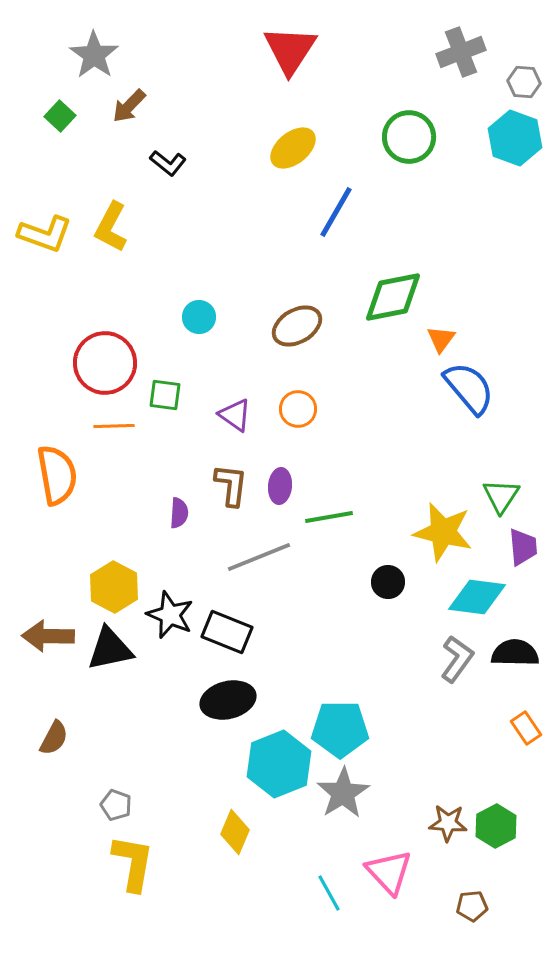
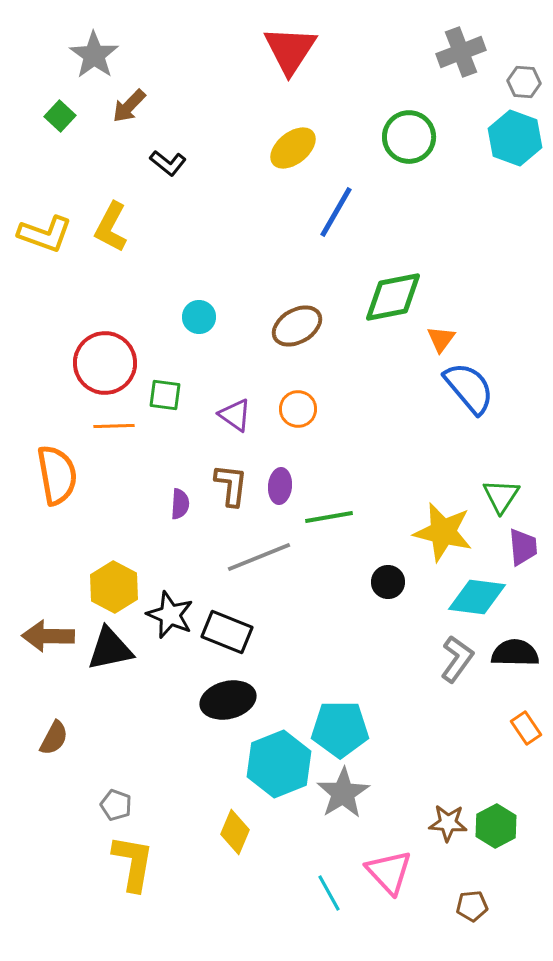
purple semicircle at (179, 513): moved 1 px right, 9 px up
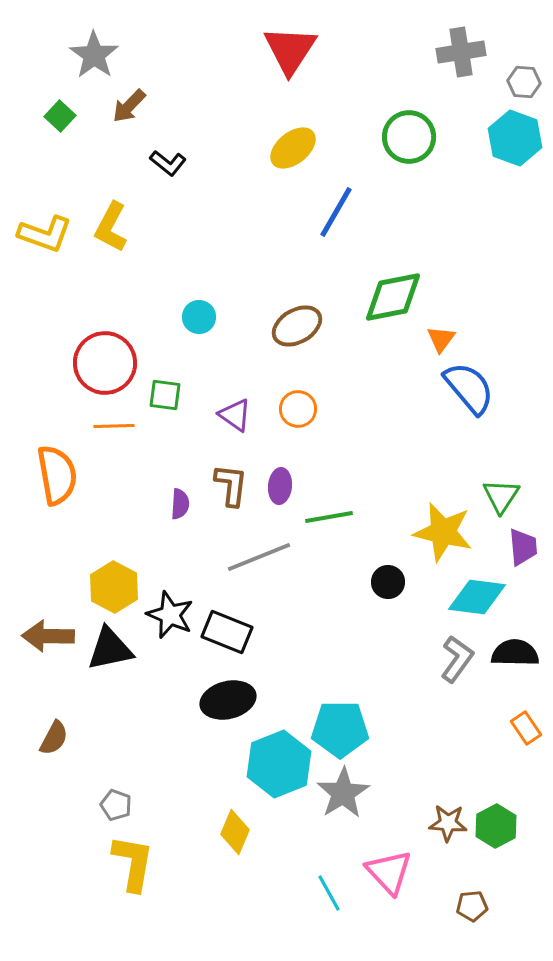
gray cross at (461, 52): rotated 12 degrees clockwise
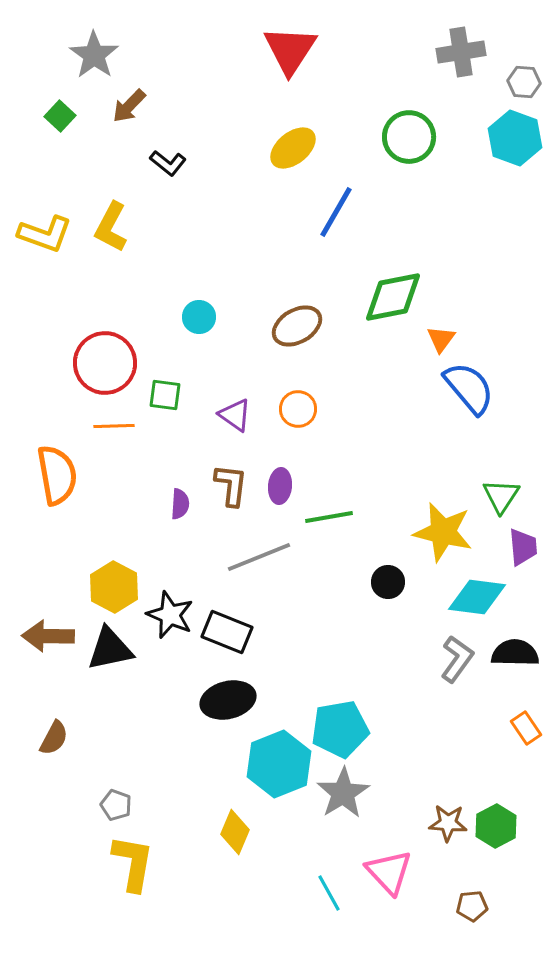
cyan pentagon at (340, 729): rotated 10 degrees counterclockwise
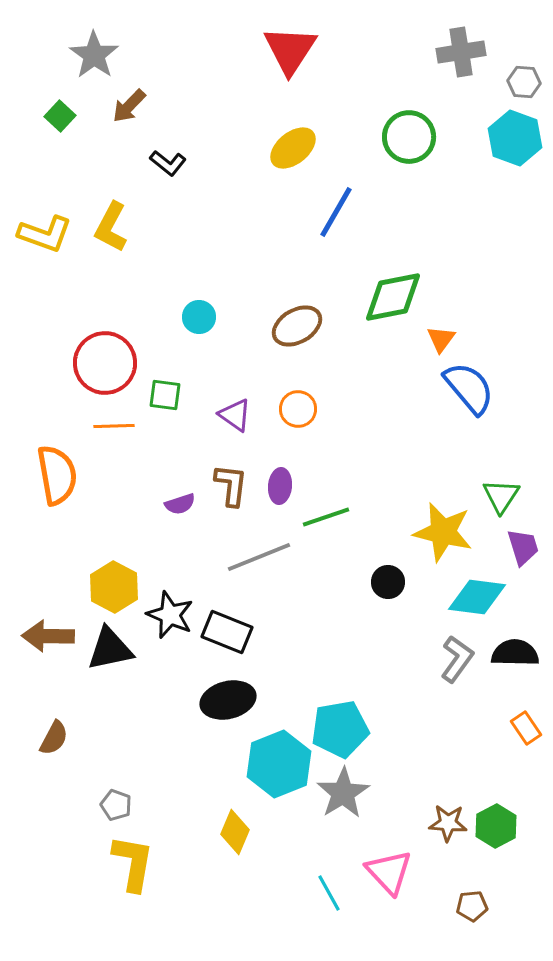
purple semicircle at (180, 504): rotated 68 degrees clockwise
green line at (329, 517): moved 3 px left; rotated 9 degrees counterclockwise
purple trapezoid at (523, 547): rotated 12 degrees counterclockwise
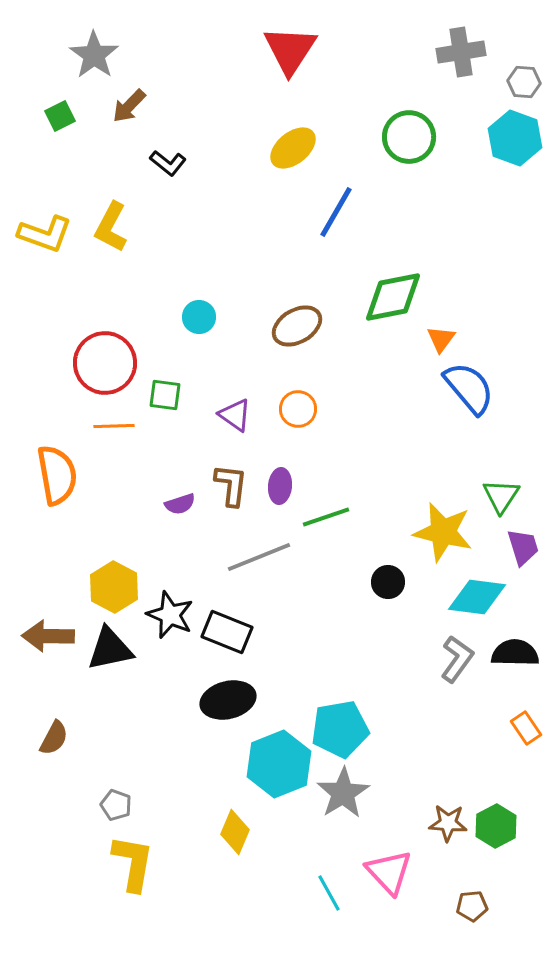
green square at (60, 116): rotated 20 degrees clockwise
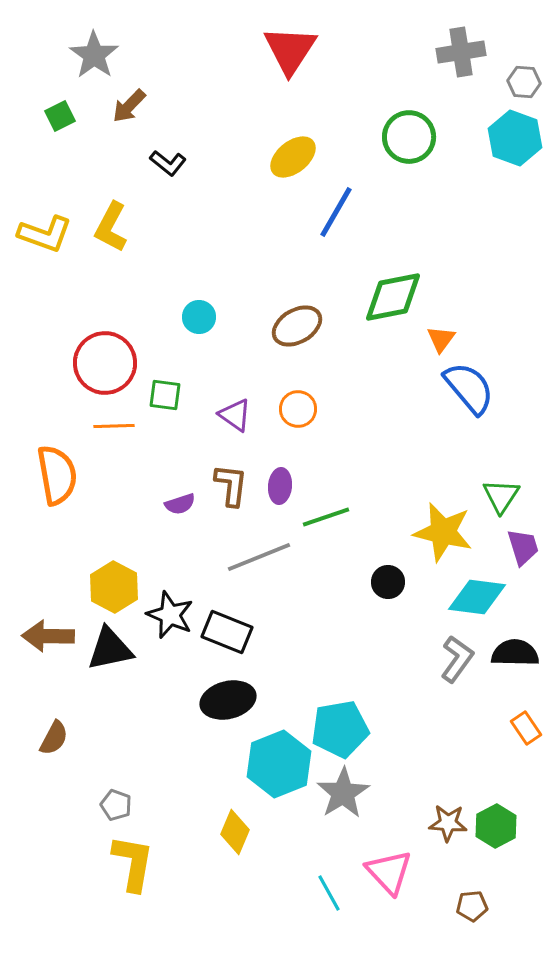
yellow ellipse at (293, 148): moved 9 px down
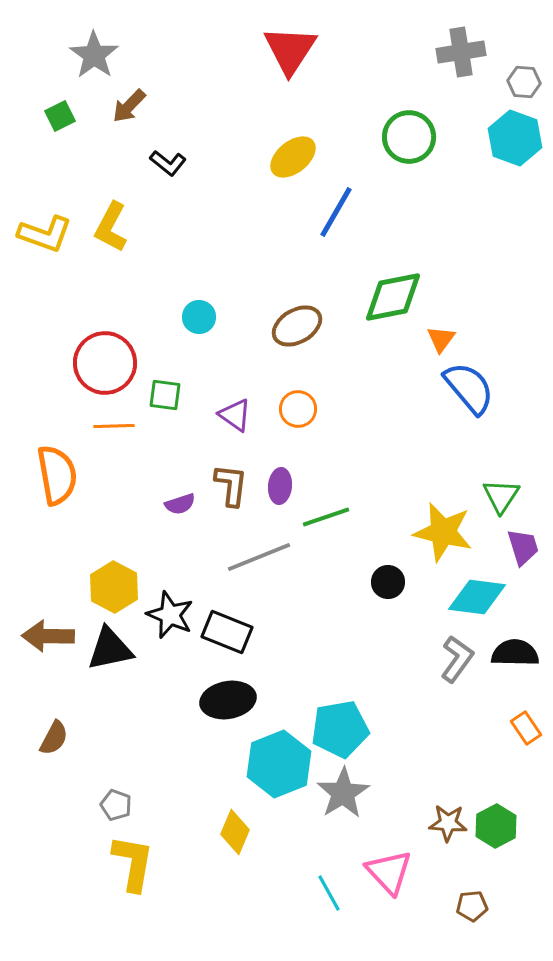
black ellipse at (228, 700): rotated 4 degrees clockwise
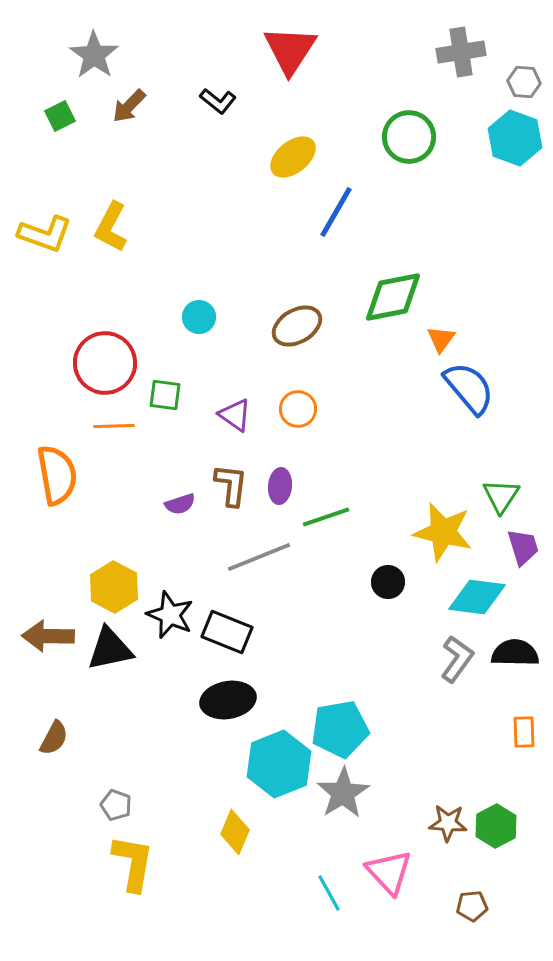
black L-shape at (168, 163): moved 50 px right, 62 px up
orange rectangle at (526, 728): moved 2 px left, 4 px down; rotated 32 degrees clockwise
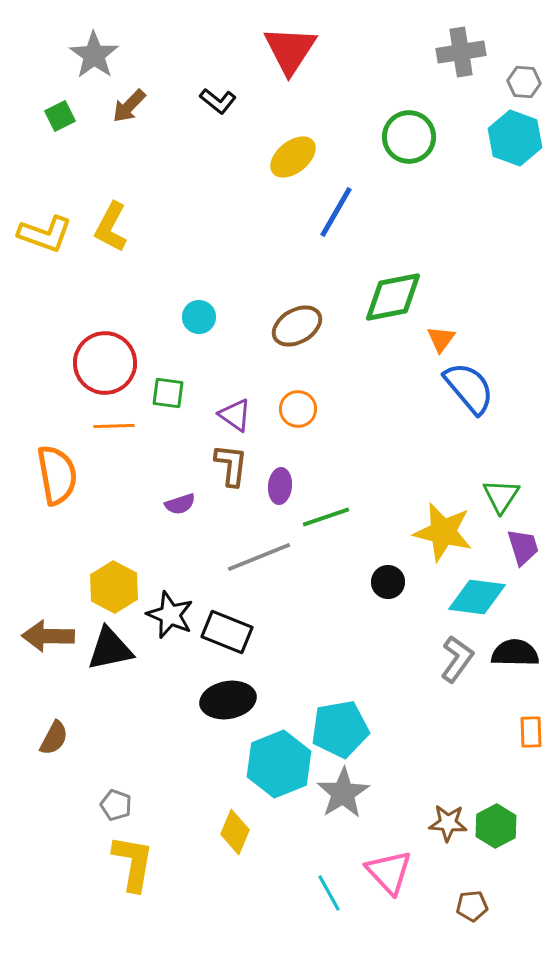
green square at (165, 395): moved 3 px right, 2 px up
brown L-shape at (231, 485): moved 20 px up
orange rectangle at (524, 732): moved 7 px right
